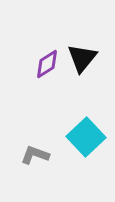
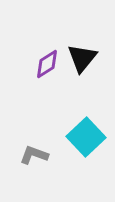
gray L-shape: moved 1 px left
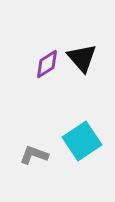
black triangle: rotated 20 degrees counterclockwise
cyan square: moved 4 px left, 4 px down; rotated 9 degrees clockwise
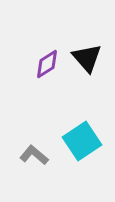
black triangle: moved 5 px right
gray L-shape: rotated 20 degrees clockwise
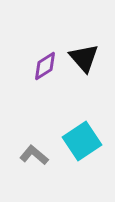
black triangle: moved 3 px left
purple diamond: moved 2 px left, 2 px down
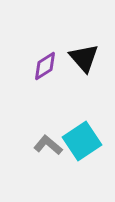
gray L-shape: moved 14 px right, 10 px up
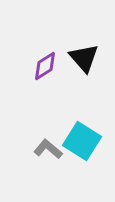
cyan square: rotated 24 degrees counterclockwise
gray L-shape: moved 4 px down
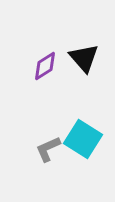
cyan square: moved 1 px right, 2 px up
gray L-shape: rotated 64 degrees counterclockwise
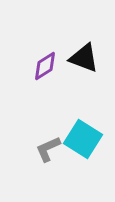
black triangle: rotated 28 degrees counterclockwise
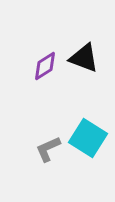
cyan square: moved 5 px right, 1 px up
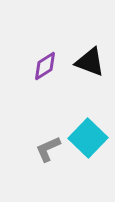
black triangle: moved 6 px right, 4 px down
cyan square: rotated 12 degrees clockwise
